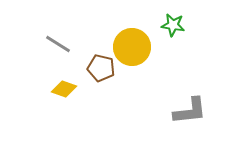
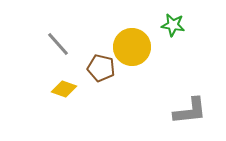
gray line: rotated 16 degrees clockwise
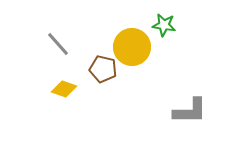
green star: moved 9 px left
brown pentagon: moved 2 px right, 1 px down
gray L-shape: rotated 6 degrees clockwise
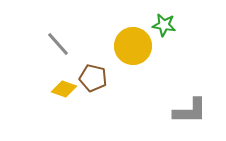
yellow circle: moved 1 px right, 1 px up
brown pentagon: moved 10 px left, 9 px down
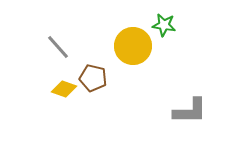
gray line: moved 3 px down
